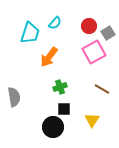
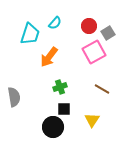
cyan trapezoid: moved 1 px down
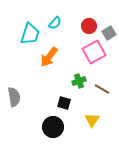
gray square: moved 1 px right
green cross: moved 19 px right, 6 px up
black square: moved 6 px up; rotated 16 degrees clockwise
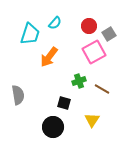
gray square: moved 1 px down
gray semicircle: moved 4 px right, 2 px up
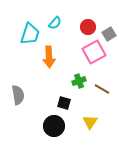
red circle: moved 1 px left, 1 px down
orange arrow: rotated 40 degrees counterclockwise
yellow triangle: moved 2 px left, 2 px down
black circle: moved 1 px right, 1 px up
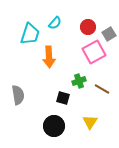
black square: moved 1 px left, 5 px up
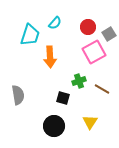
cyan trapezoid: moved 1 px down
orange arrow: moved 1 px right
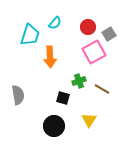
yellow triangle: moved 1 px left, 2 px up
